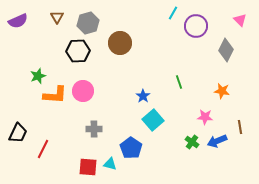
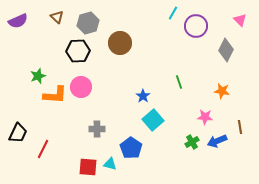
brown triangle: rotated 16 degrees counterclockwise
pink circle: moved 2 px left, 4 px up
gray cross: moved 3 px right
green cross: rotated 24 degrees clockwise
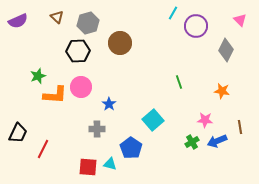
blue star: moved 34 px left, 8 px down
pink star: moved 3 px down
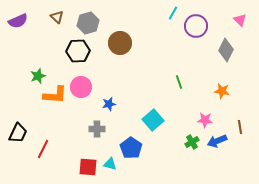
blue star: rotated 24 degrees clockwise
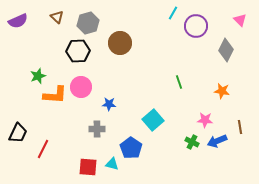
blue star: rotated 16 degrees clockwise
green cross: rotated 32 degrees counterclockwise
cyan triangle: moved 2 px right
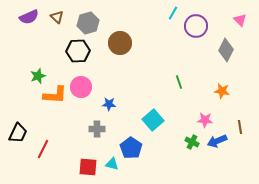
purple semicircle: moved 11 px right, 4 px up
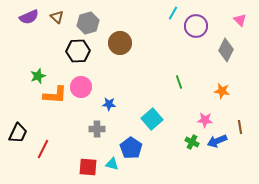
cyan square: moved 1 px left, 1 px up
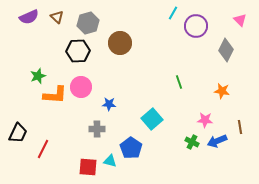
cyan triangle: moved 2 px left, 3 px up
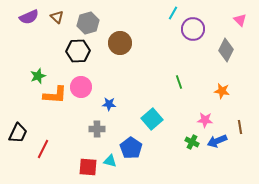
purple circle: moved 3 px left, 3 px down
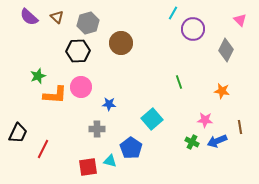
purple semicircle: rotated 66 degrees clockwise
brown circle: moved 1 px right
red square: rotated 12 degrees counterclockwise
